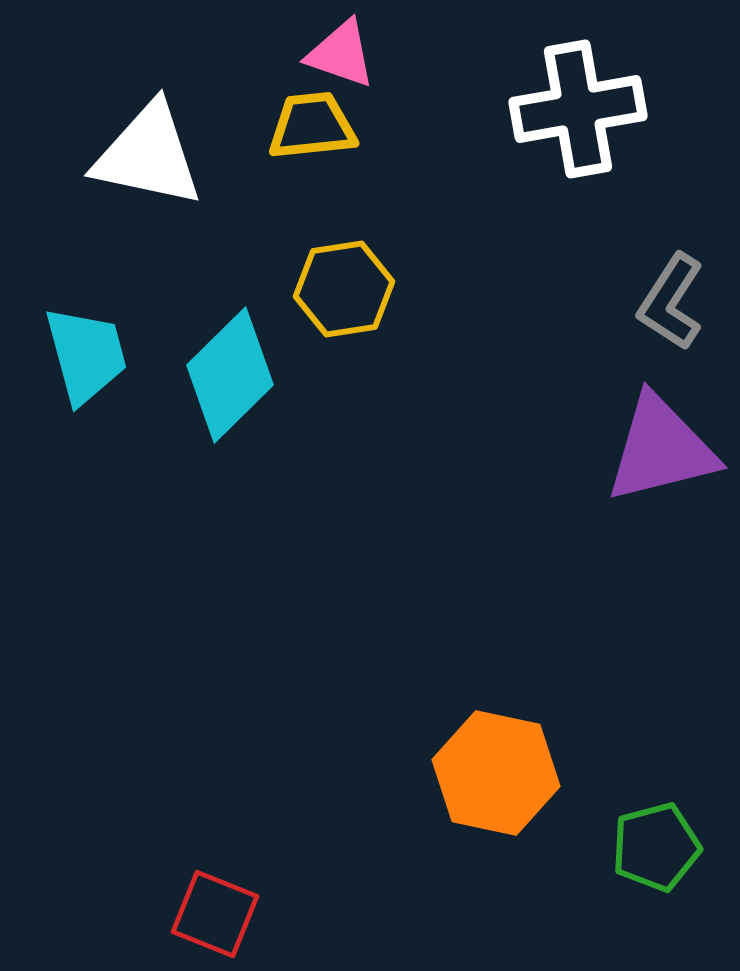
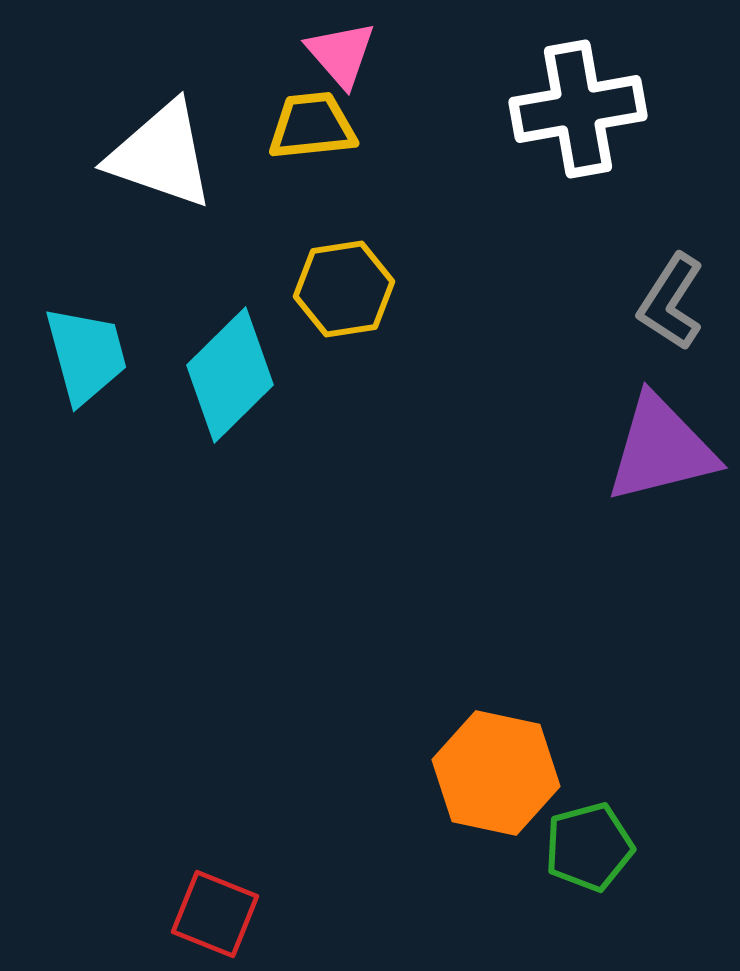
pink triangle: rotated 30 degrees clockwise
white triangle: moved 13 px right; rotated 7 degrees clockwise
green pentagon: moved 67 px left
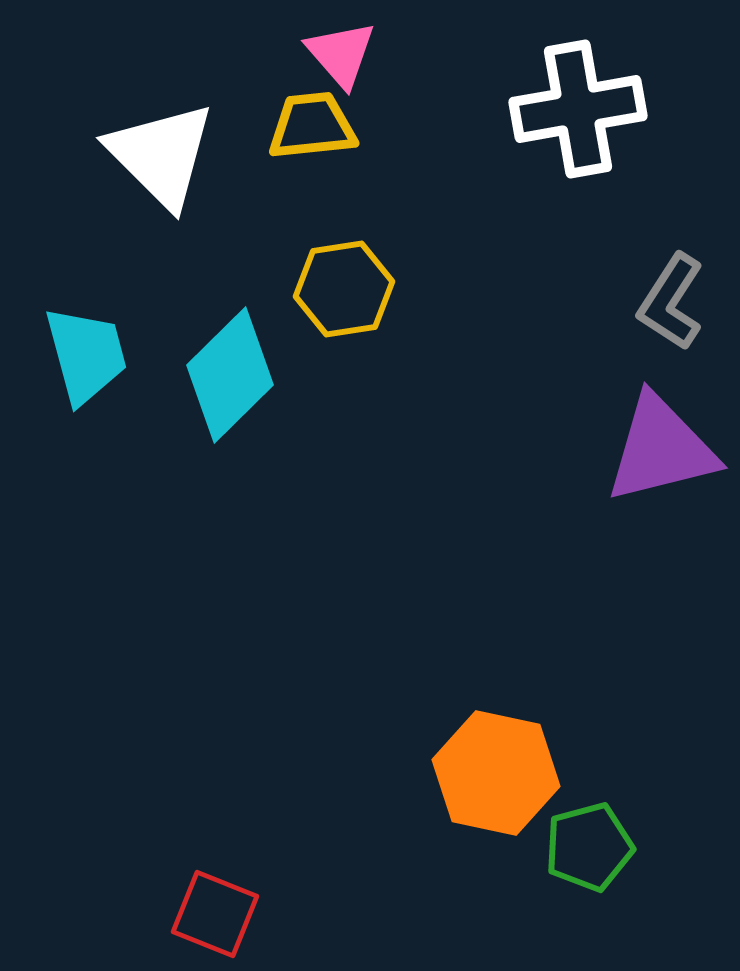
white triangle: rotated 26 degrees clockwise
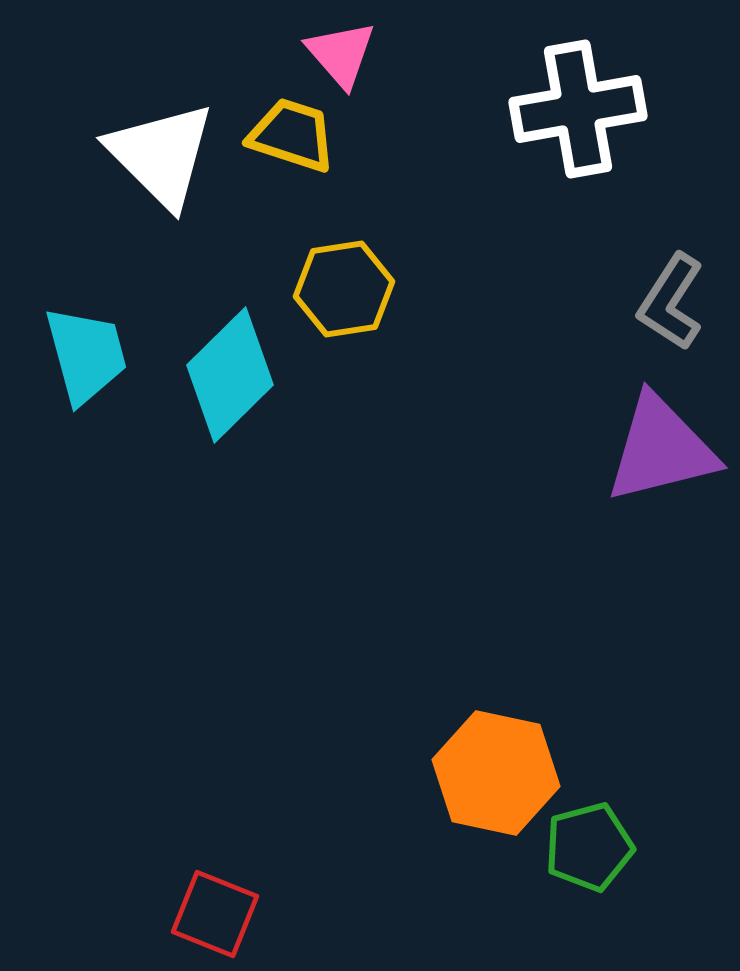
yellow trapezoid: moved 20 px left, 9 px down; rotated 24 degrees clockwise
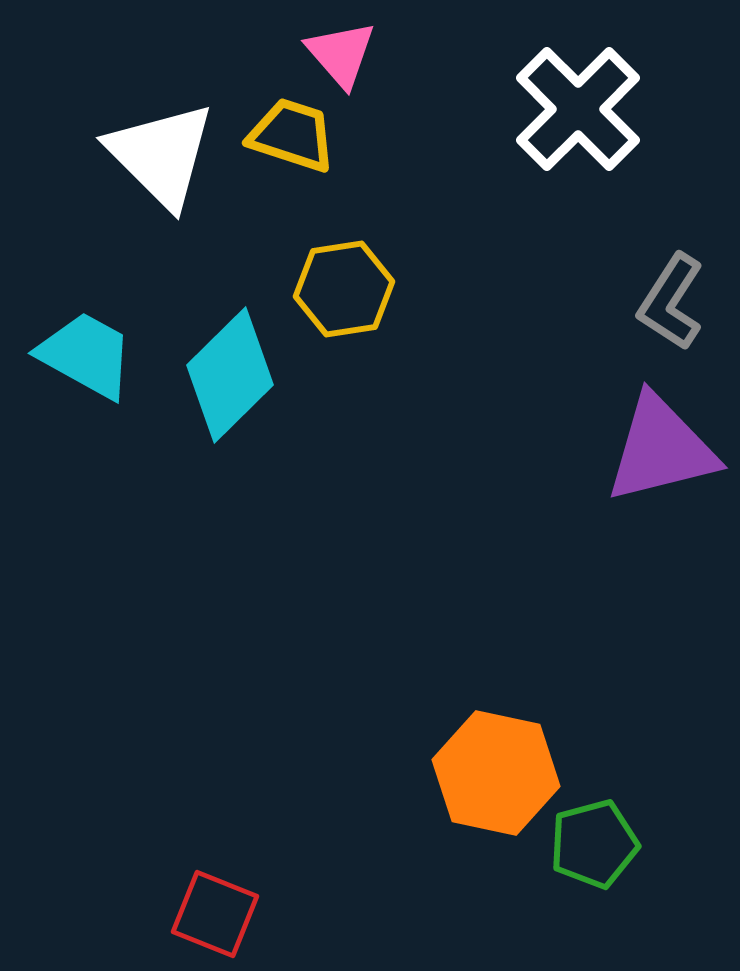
white cross: rotated 35 degrees counterclockwise
cyan trapezoid: rotated 46 degrees counterclockwise
green pentagon: moved 5 px right, 3 px up
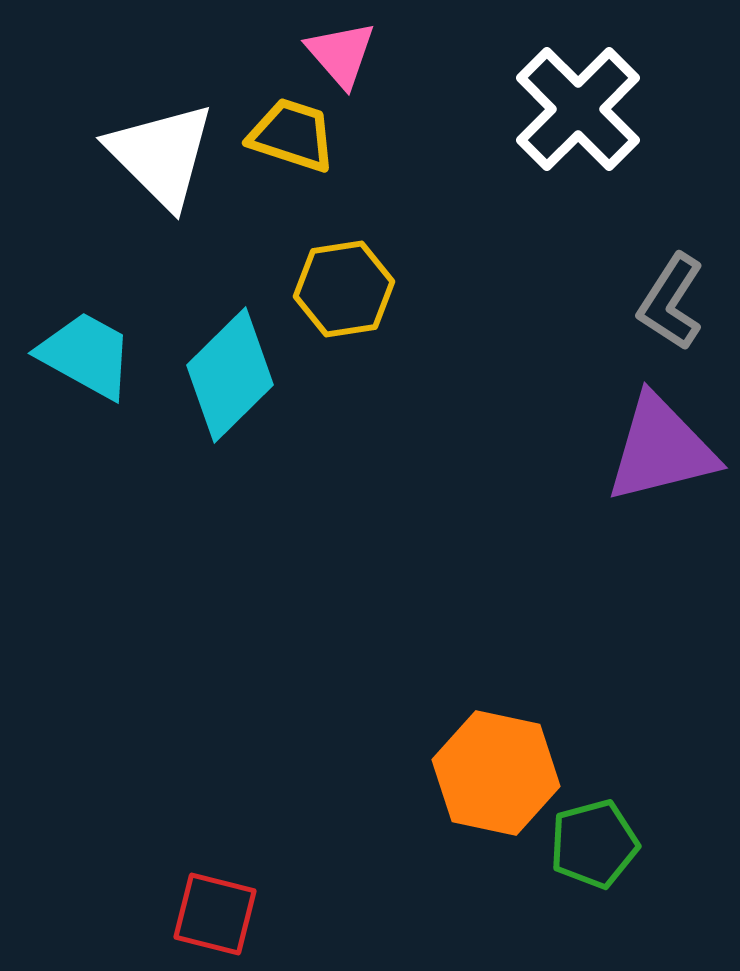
red square: rotated 8 degrees counterclockwise
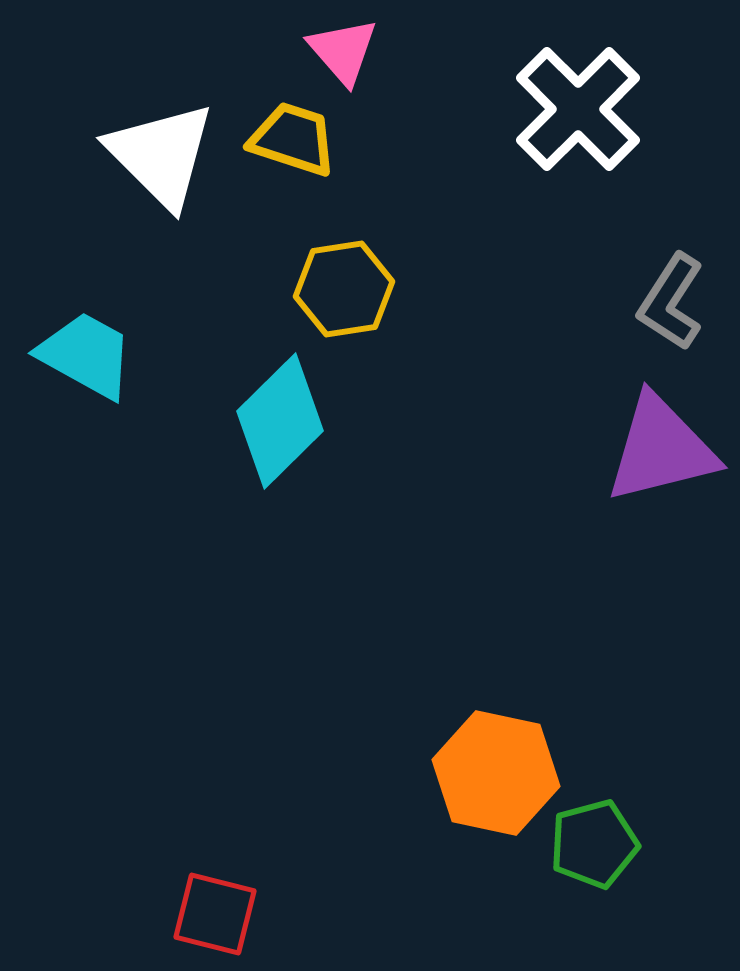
pink triangle: moved 2 px right, 3 px up
yellow trapezoid: moved 1 px right, 4 px down
cyan diamond: moved 50 px right, 46 px down
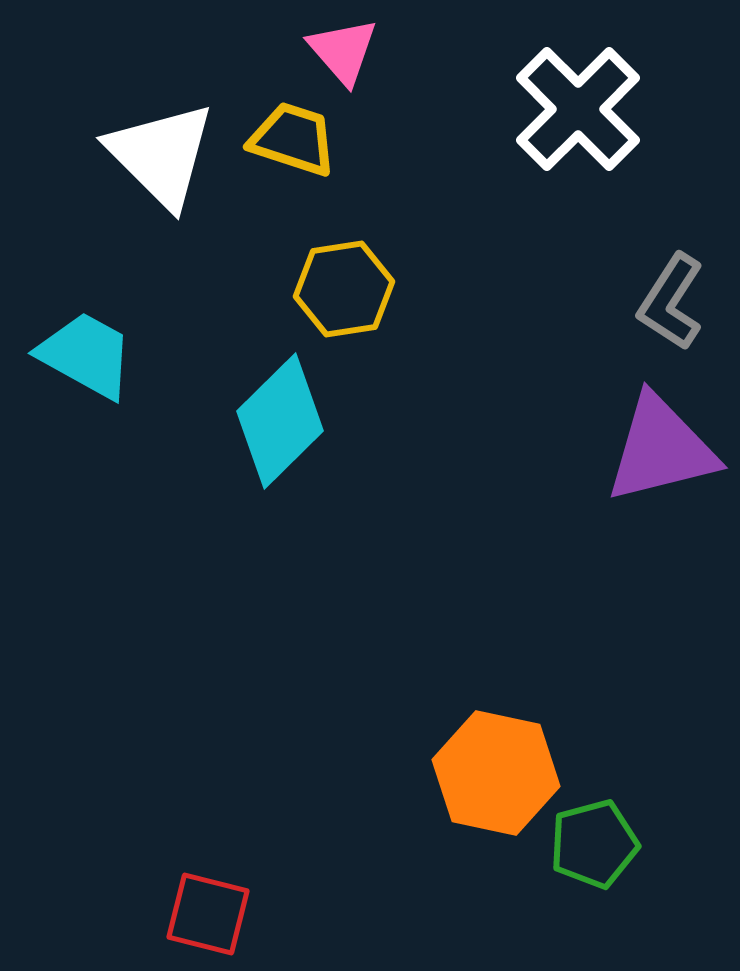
red square: moved 7 px left
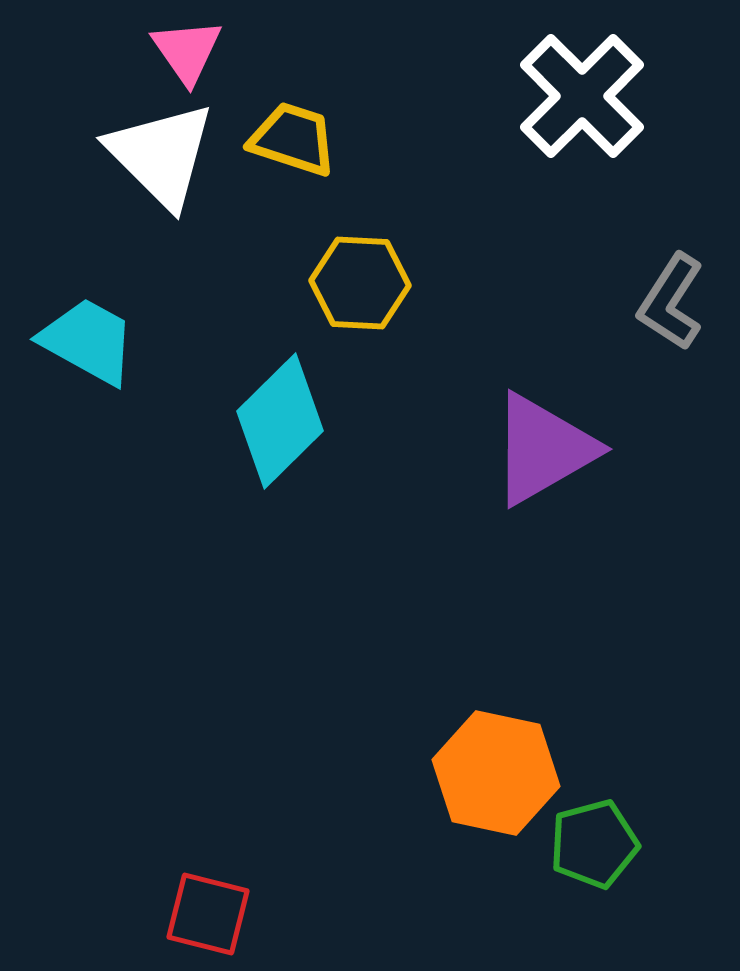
pink triangle: moved 156 px left; rotated 6 degrees clockwise
white cross: moved 4 px right, 13 px up
yellow hexagon: moved 16 px right, 6 px up; rotated 12 degrees clockwise
cyan trapezoid: moved 2 px right, 14 px up
purple triangle: moved 118 px left; rotated 16 degrees counterclockwise
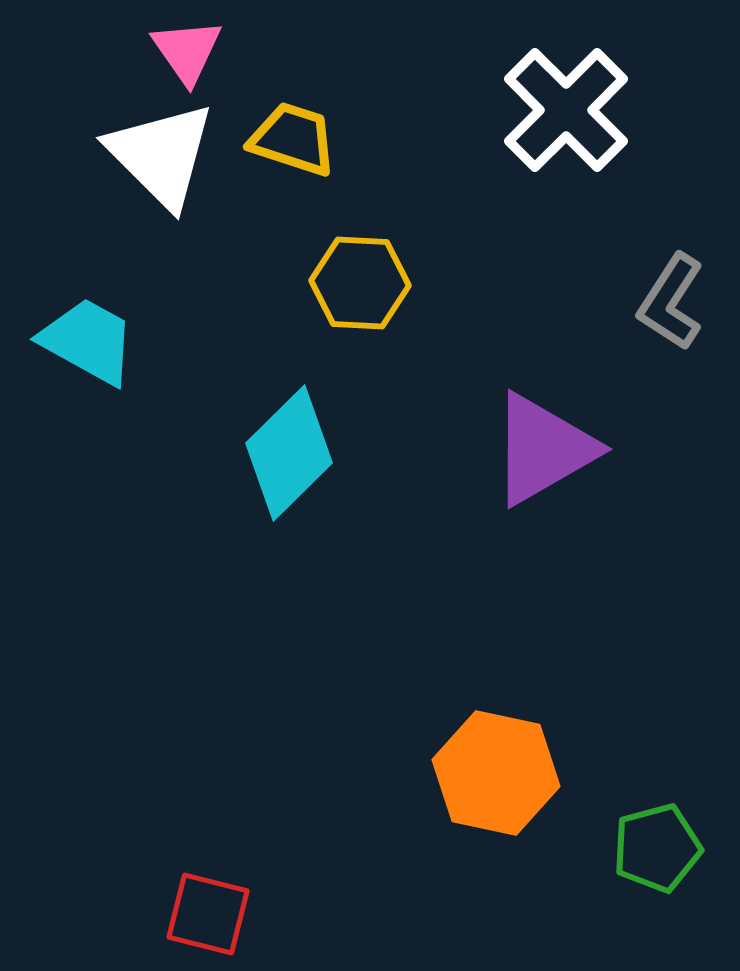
white cross: moved 16 px left, 14 px down
cyan diamond: moved 9 px right, 32 px down
green pentagon: moved 63 px right, 4 px down
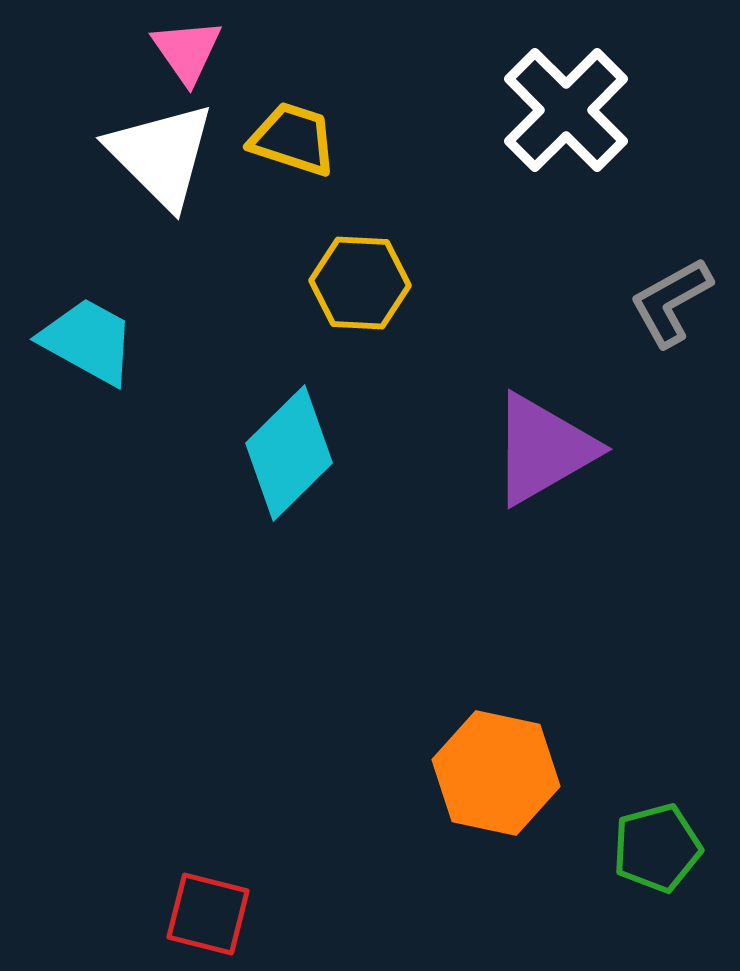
gray L-shape: rotated 28 degrees clockwise
